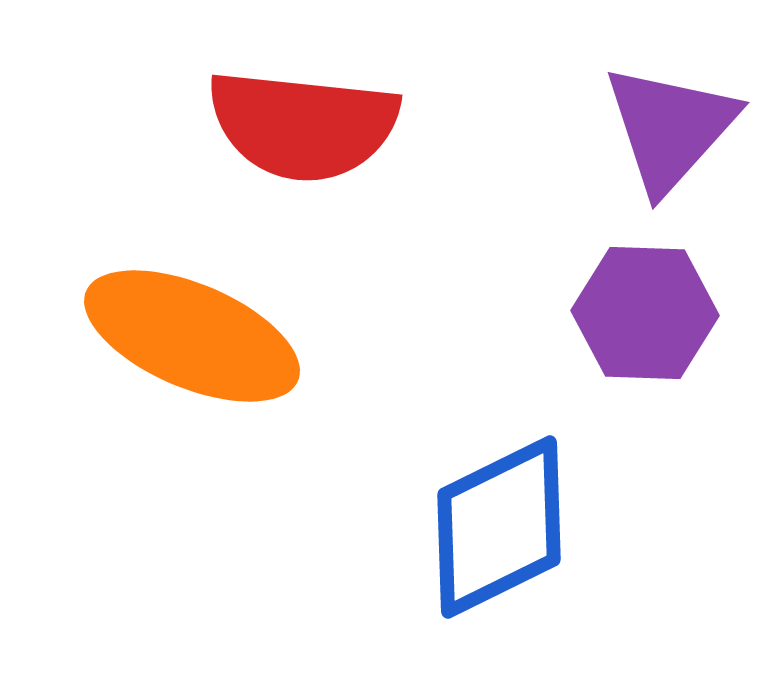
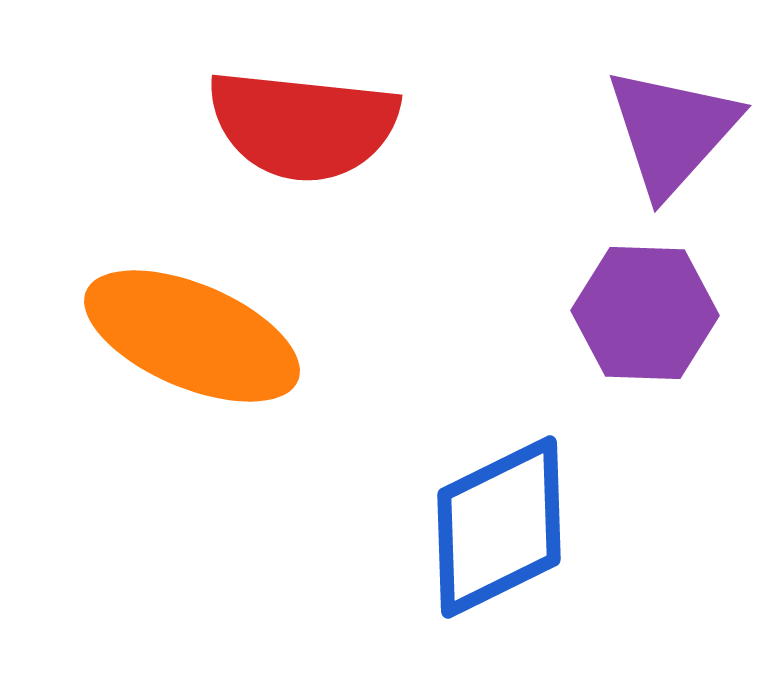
purple triangle: moved 2 px right, 3 px down
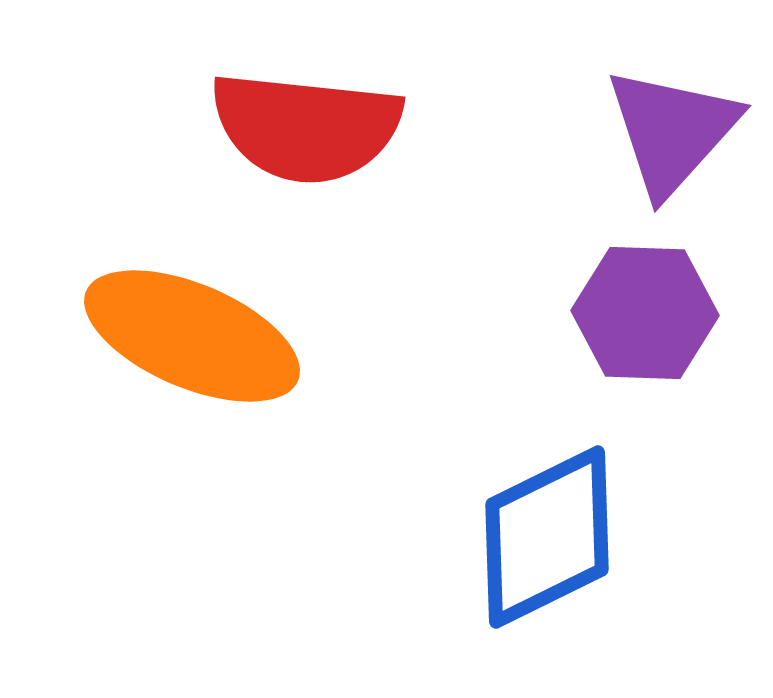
red semicircle: moved 3 px right, 2 px down
blue diamond: moved 48 px right, 10 px down
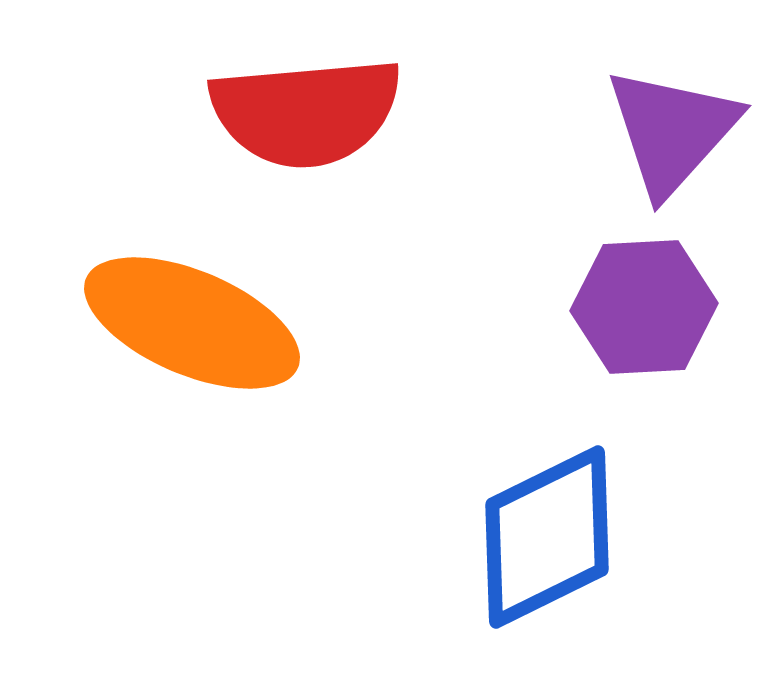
red semicircle: moved 15 px up; rotated 11 degrees counterclockwise
purple hexagon: moved 1 px left, 6 px up; rotated 5 degrees counterclockwise
orange ellipse: moved 13 px up
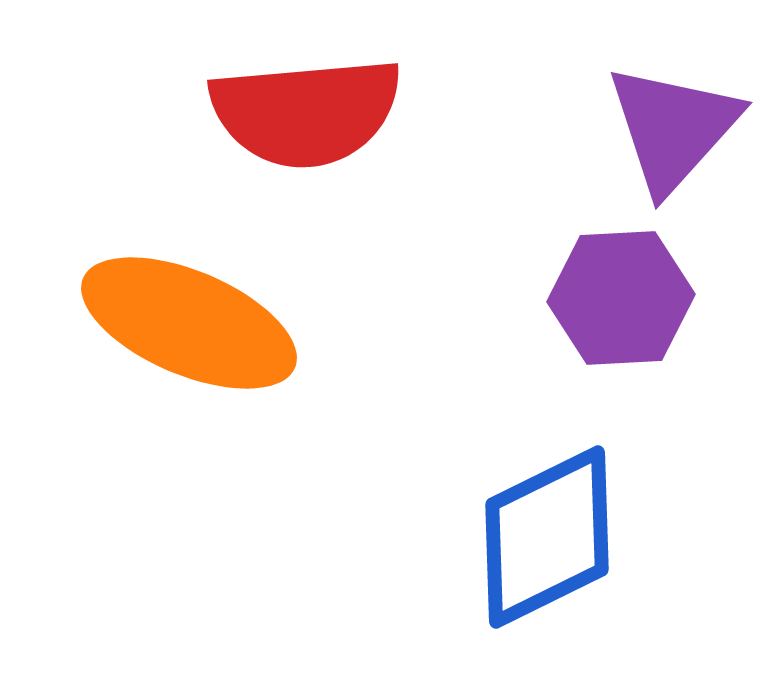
purple triangle: moved 1 px right, 3 px up
purple hexagon: moved 23 px left, 9 px up
orange ellipse: moved 3 px left
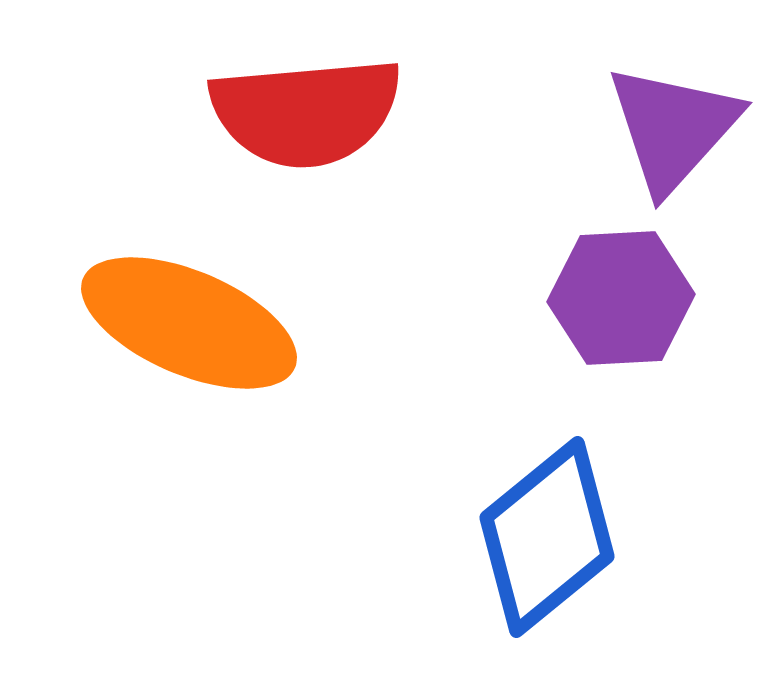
blue diamond: rotated 13 degrees counterclockwise
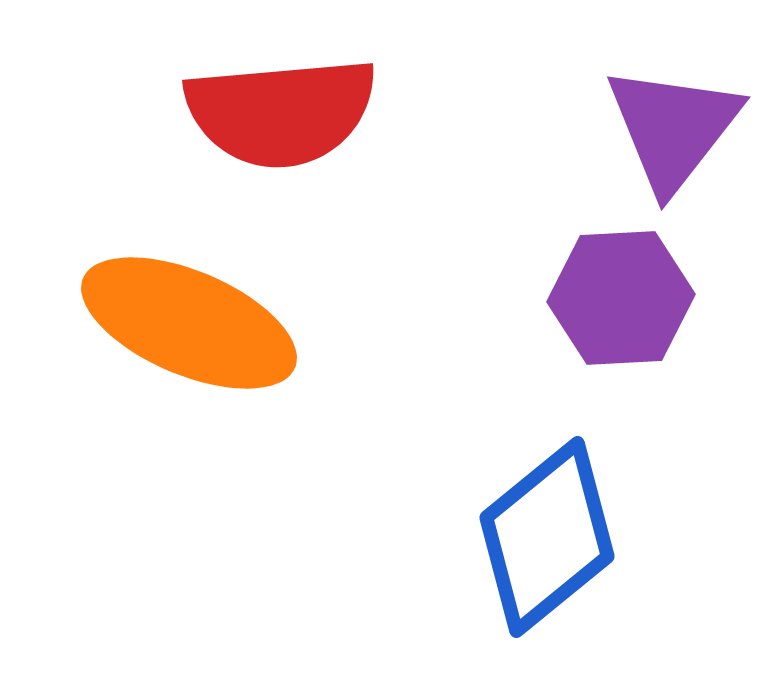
red semicircle: moved 25 px left
purple triangle: rotated 4 degrees counterclockwise
